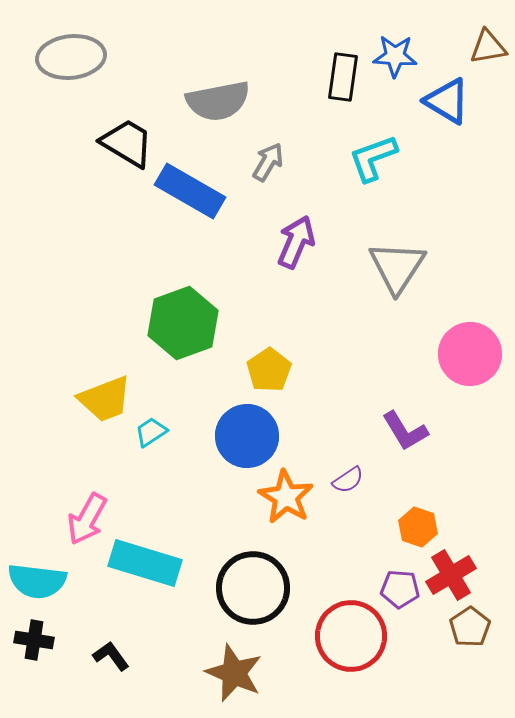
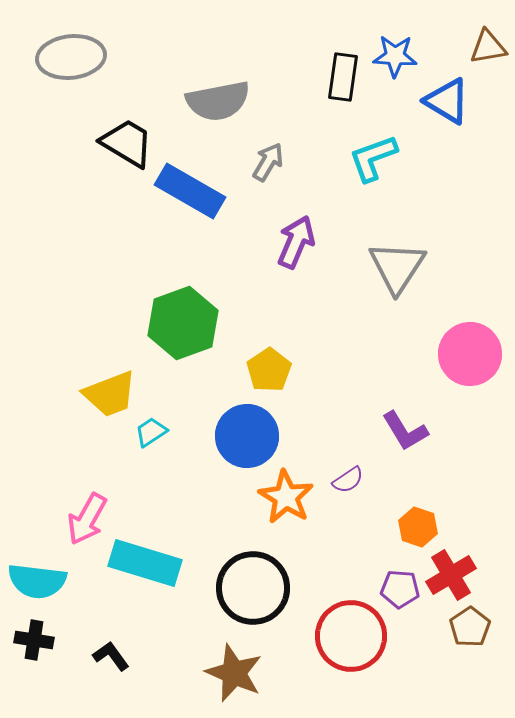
yellow trapezoid: moved 5 px right, 5 px up
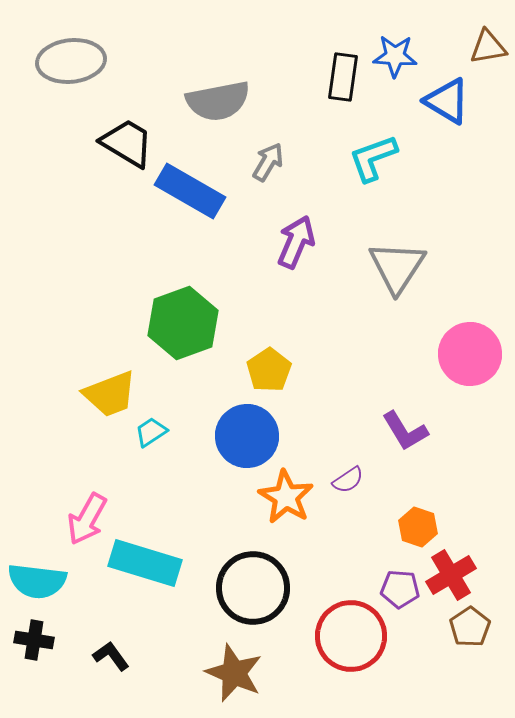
gray ellipse: moved 4 px down
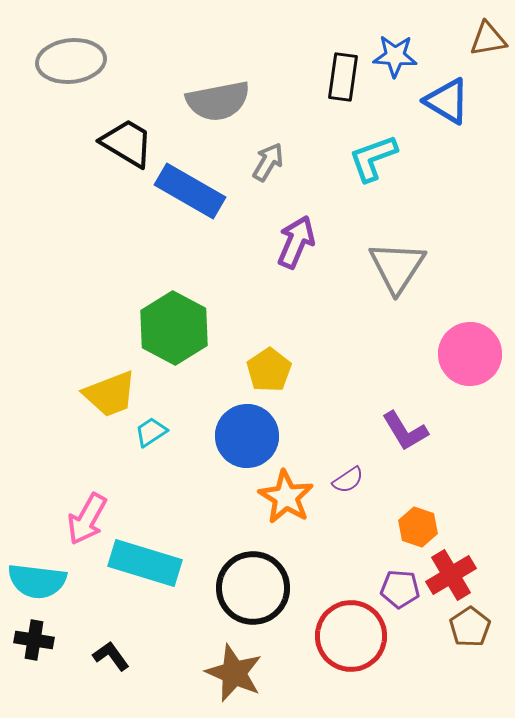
brown triangle: moved 8 px up
green hexagon: moved 9 px left, 5 px down; rotated 12 degrees counterclockwise
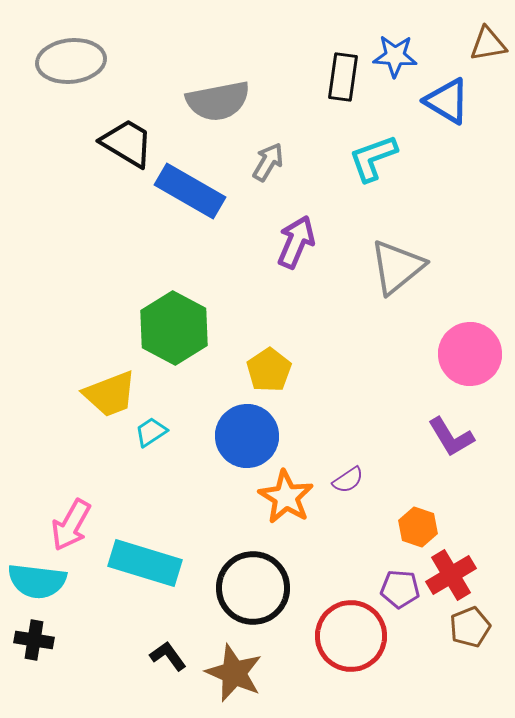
brown triangle: moved 5 px down
gray triangle: rotated 18 degrees clockwise
purple L-shape: moved 46 px right, 6 px down
pink arrow: moved 16 px left, 6 px down
brown pentagon: rotated 12 degrees clockwise
black L-shape: moved 57 px right
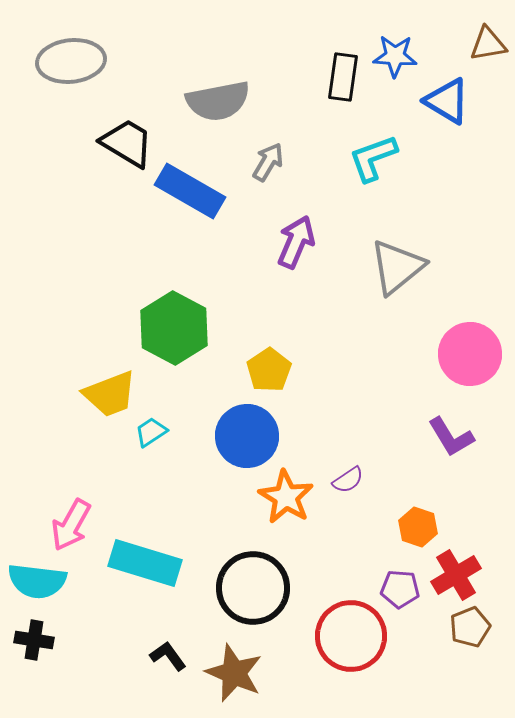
red cross: moved 5 px right
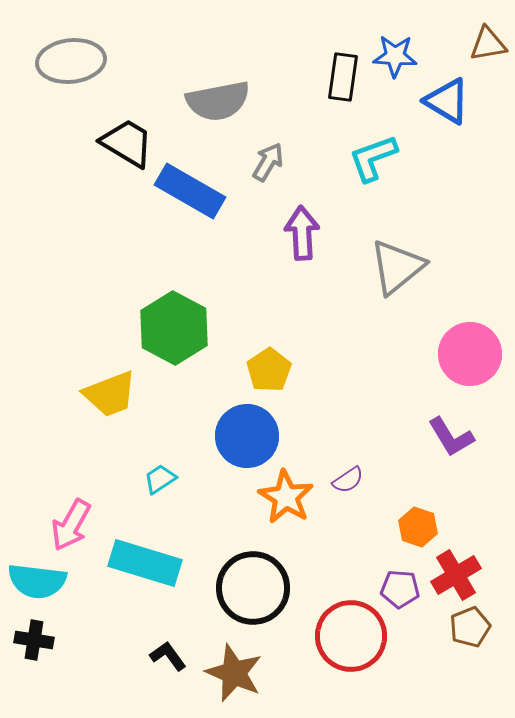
purple arrow: moved 6 px right, 9 px up; rotated 26 degrees counterclockwise
cyan trapezoid: moved 9 px right, 47 px down
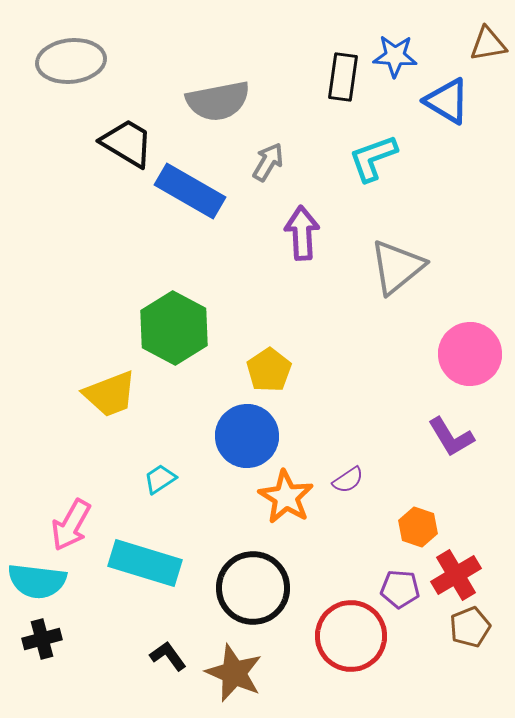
black cross: moved 8 px right, 1 px up; rotated 24 degrees counterclockwise
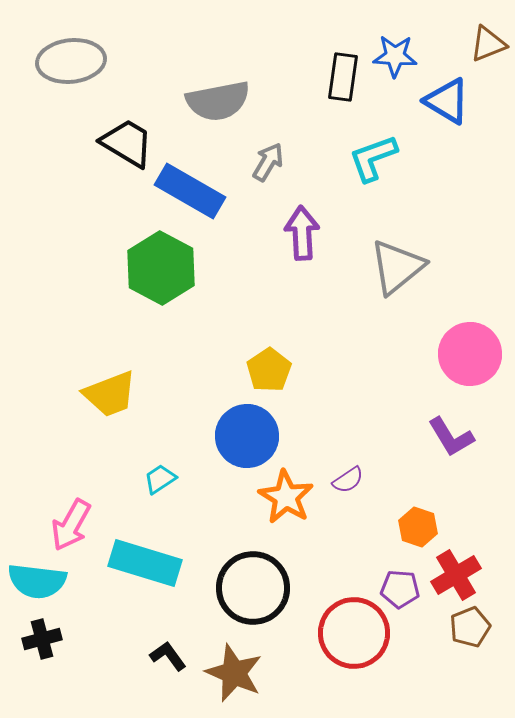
brown triangle: rotated 12 degrees counterclockwise
green hexagon: moved 13 px left, 60 px up
red circle: moved 3 px right, 3 px up
